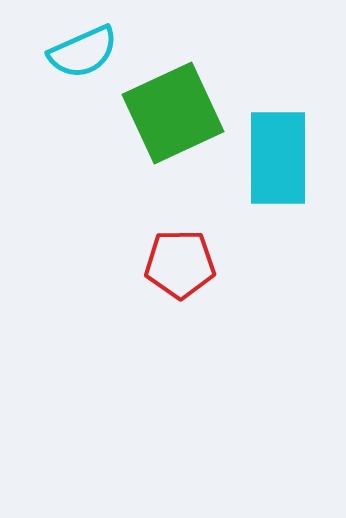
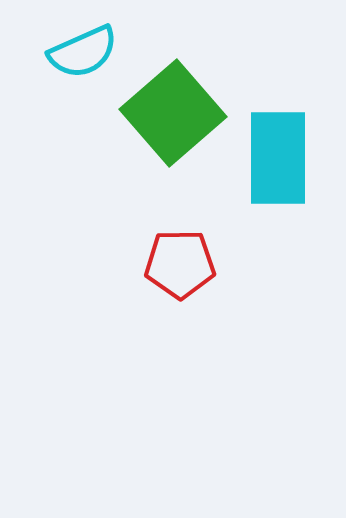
green square: rotated 16 degrees counterclockwise
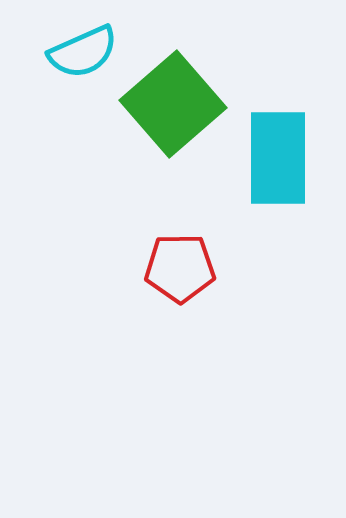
green square: moved 9 px up
red pentagon: moved 4 px down
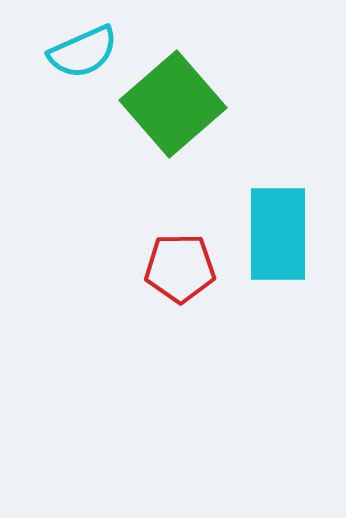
cyan rectangle: moved 76 px down
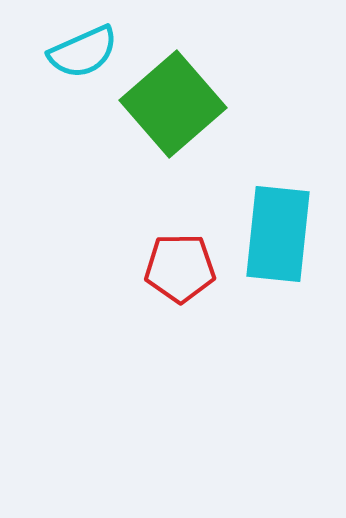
cyan rectangle: rotated 6 degrees clockwise
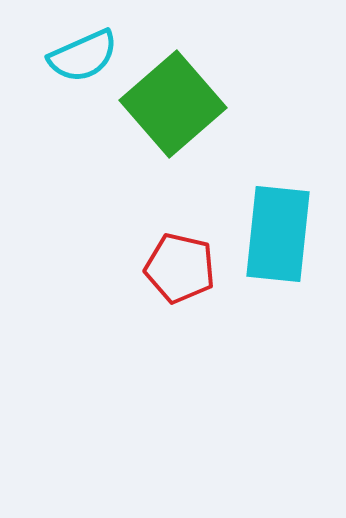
cyan semicircle: moved 4 px down
red pentagon: rotated 14 degrees clockwise
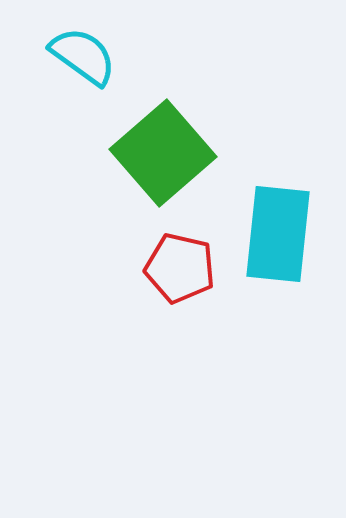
cyan semicircle: rotated 120 degrees counterclockwise
green square: moved 10 px left, 49 px down
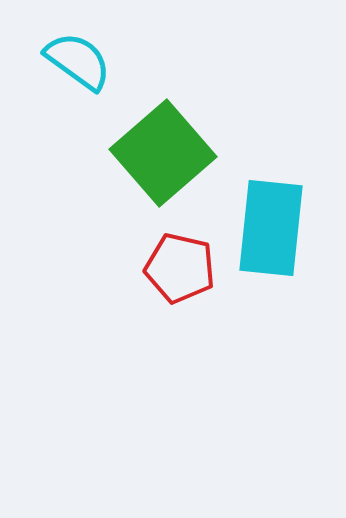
cyan semicircle: moved 5 px left, 5 px down
cyan rectangle: moved 7 px left, 6 px up
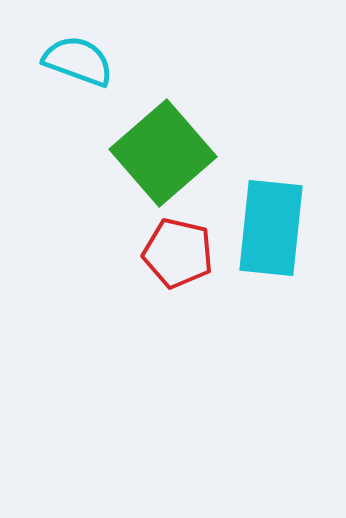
cyan semicircle: rotated 16 degrees counterclockwise
red pentagon: moved 2 px left, 15 px up
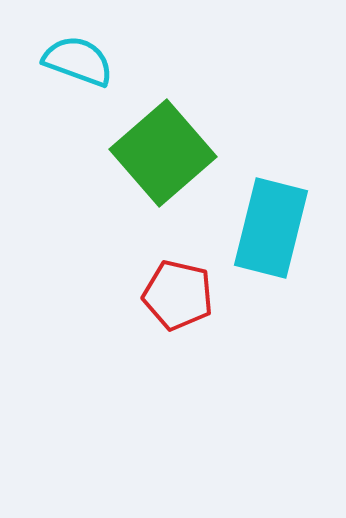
cyan rectangle: rotated 8 degrees clockwise
red pentagon: moved 42 px down
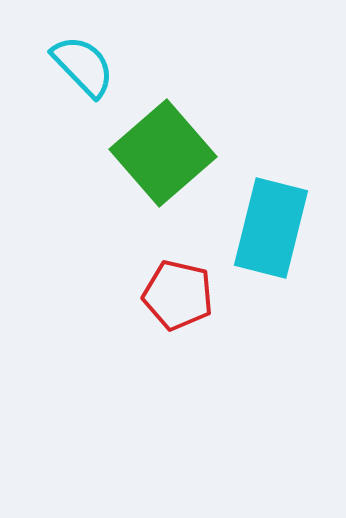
cyan semicircle: moved 5 px right, 5 px down; rotated 26 degrees clockwise
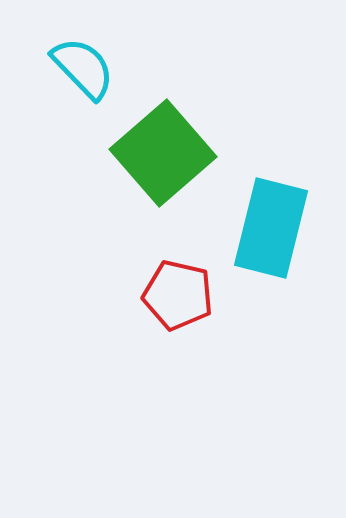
cyan semicircle: moved 2 px down
